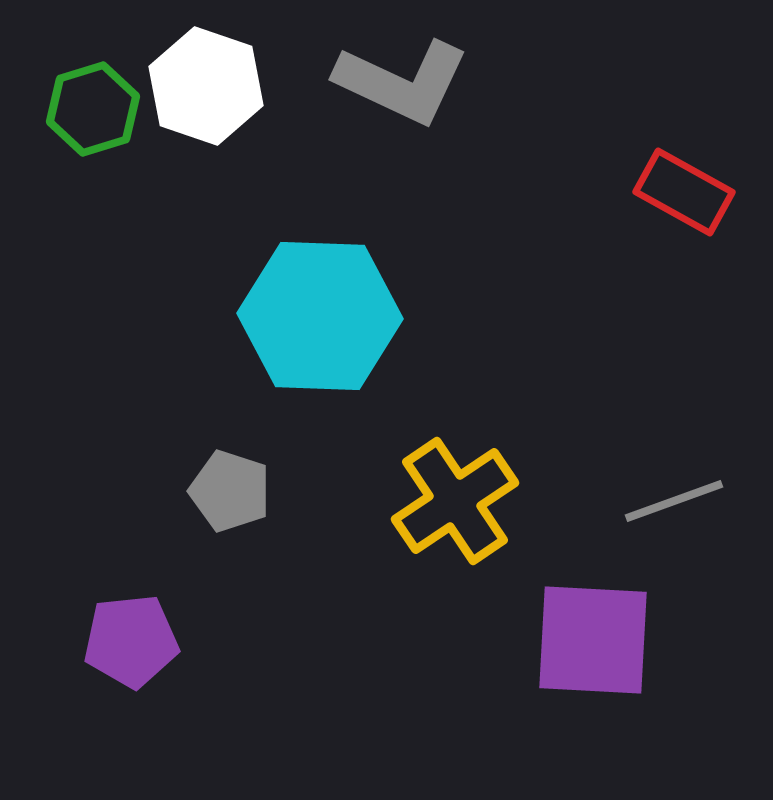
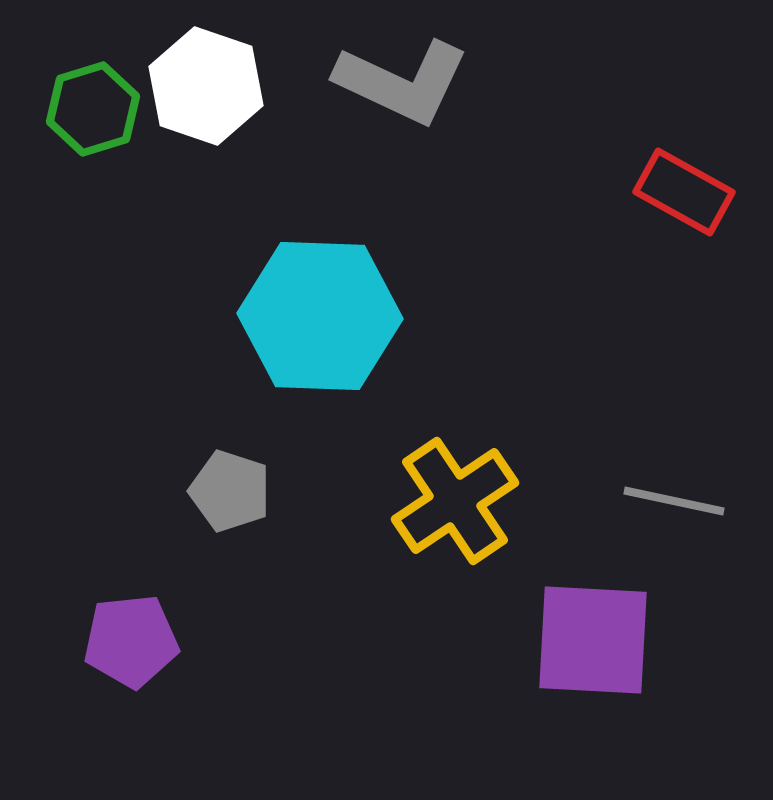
gray line: rotated 32 degrees clockwise
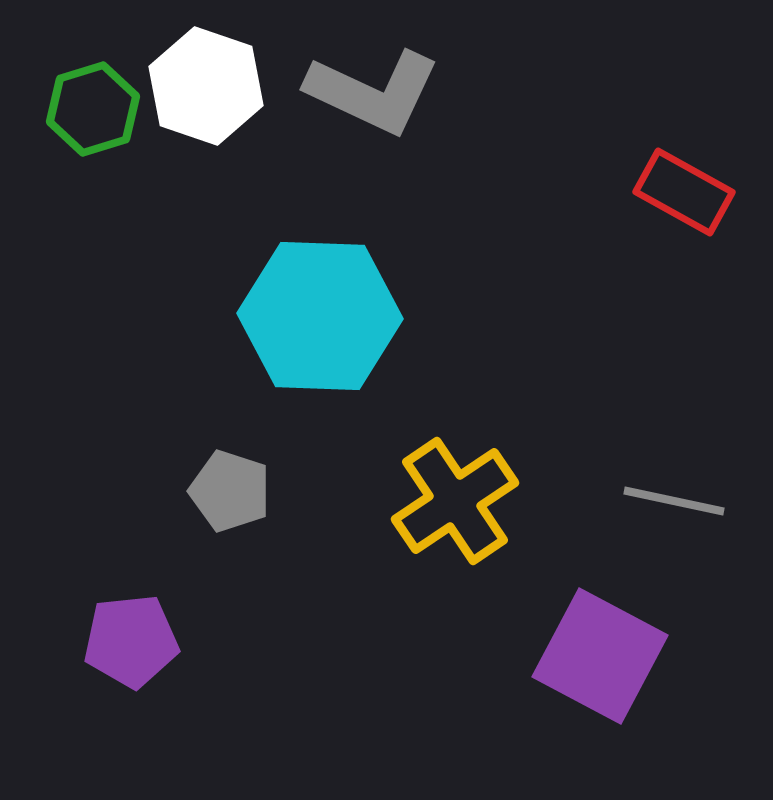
gray L-shape: moved 29 px left, 10 px down
purple square: moved 7 px right, 16 px down; rotated 25 degrees clockwise
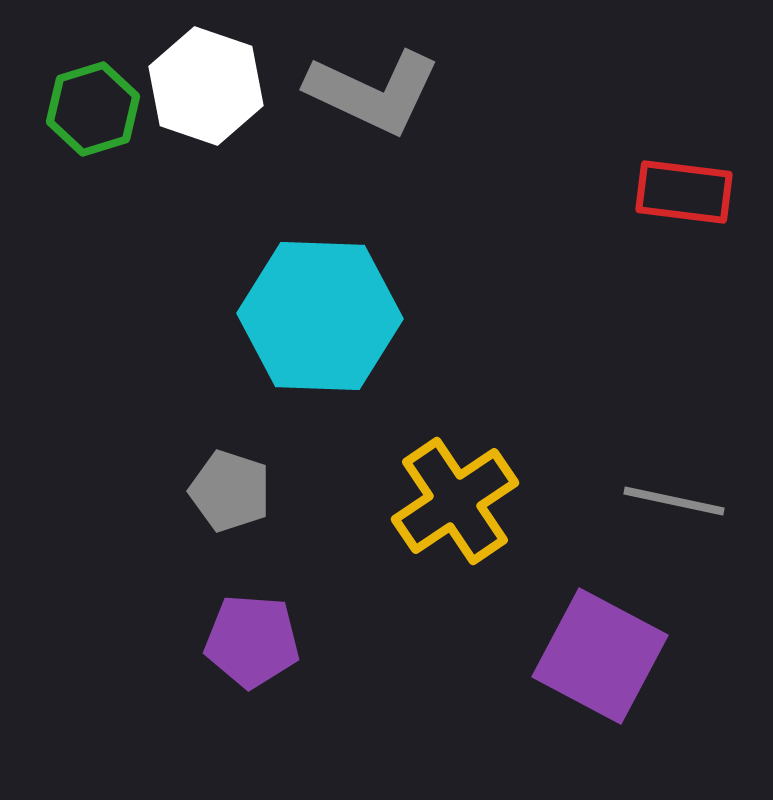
red rectangle: rotated 22 degrees counterclockwise
purple pentagon: moved 121 px right; rotated 10 degrees clockwise
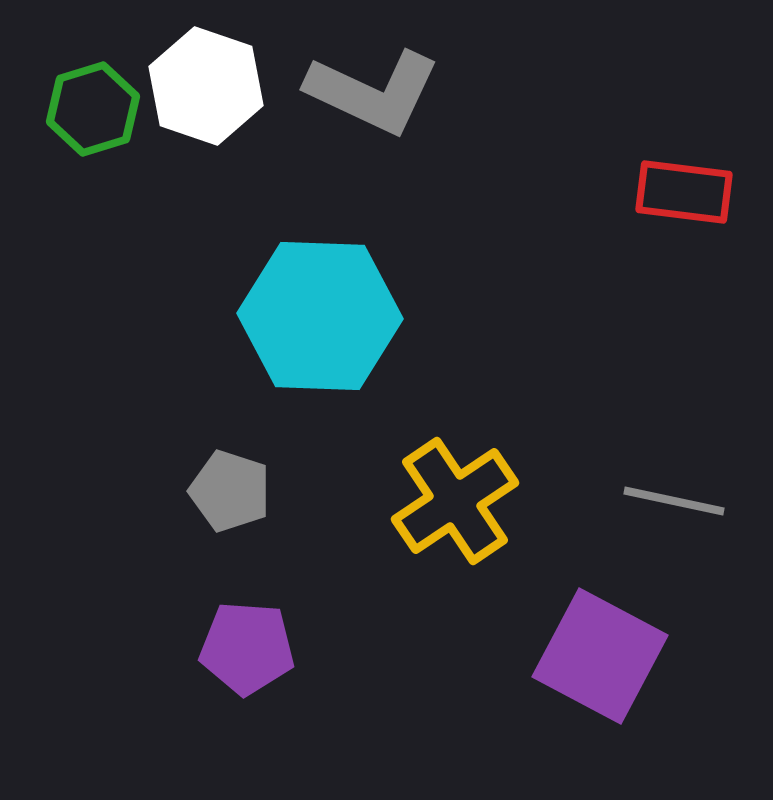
purple pentagon: moved 5 px left, 7 px down
